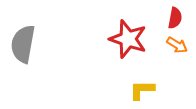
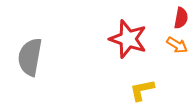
red semicircle: moved 6 px right
gray semicircle: moved 7 px right, 13 px down
yellow L-shape: rotated 12 degrees counterclockwise
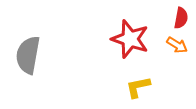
red star: moved 2 px right
gray semicircle: moved 2 px left, 2 px up
yellow L-shape: moved 4 px left, 3 px up
